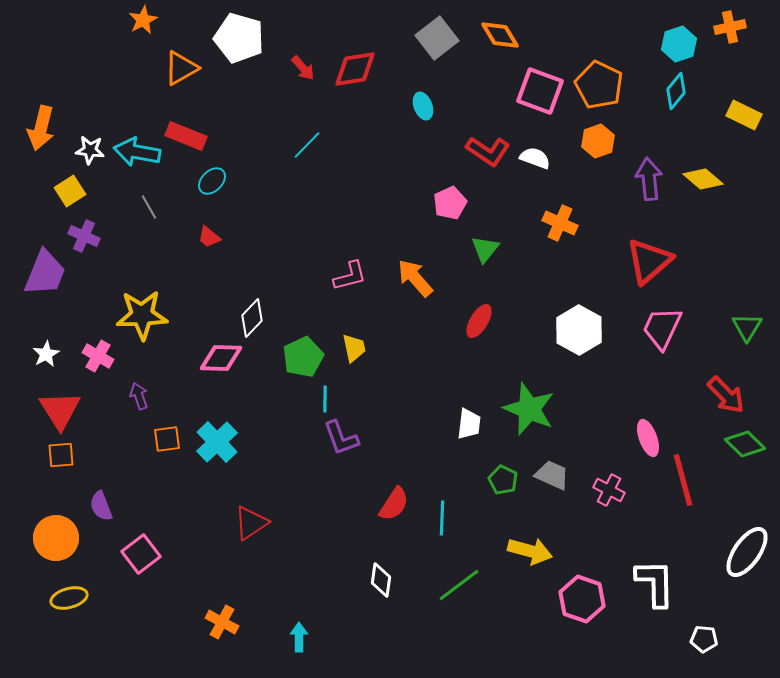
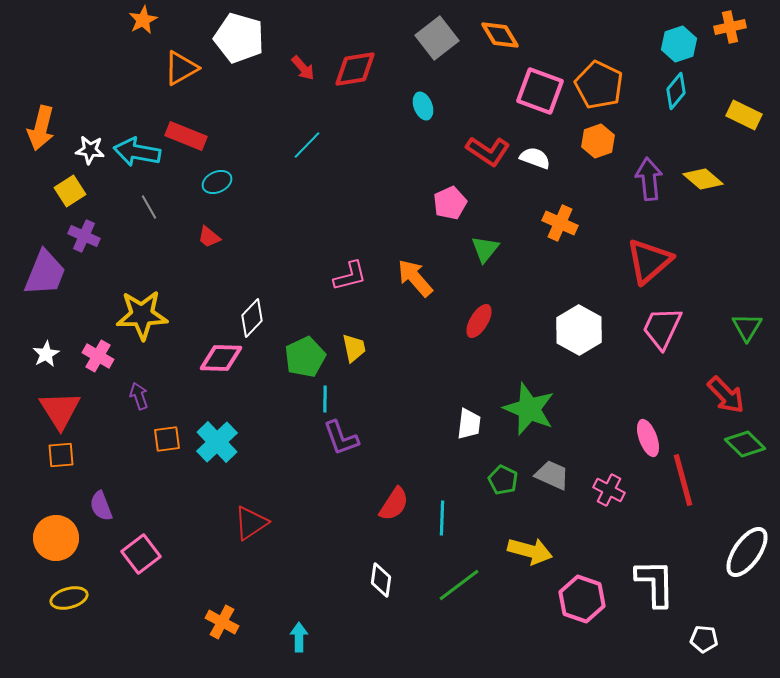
cyan ellipse at (212, 181): moved 5 px right, 1 px down; rotated 20 degrees clockwise
green pentagon at (303, 357): moved 2 px right
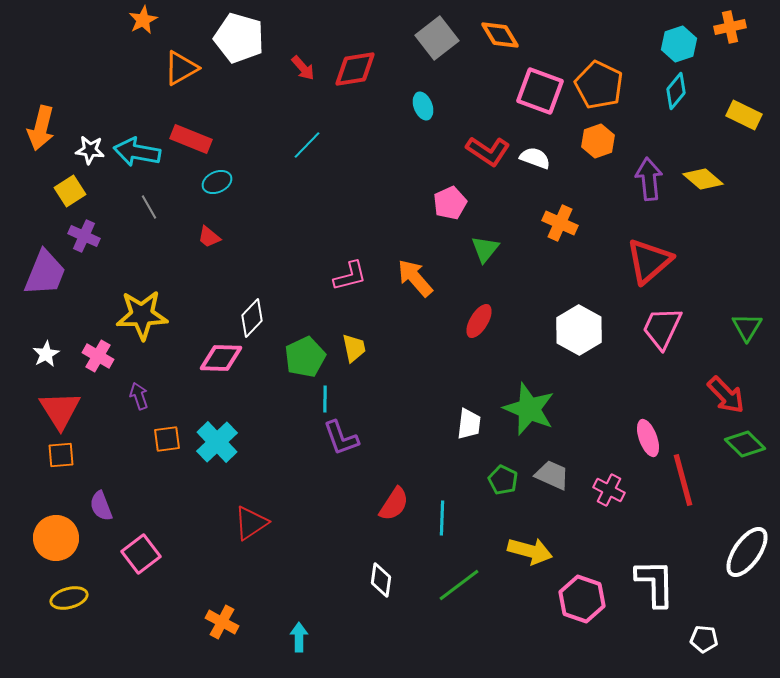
red rectangle at (186, 136): moved 5 px right, 3 px down
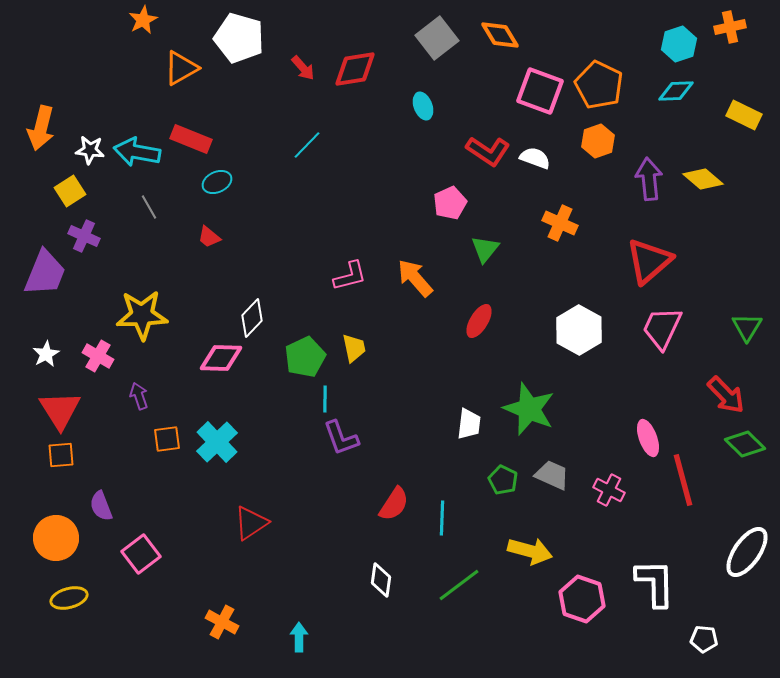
cyan diamond at (676, 91): rotated 48 degrees clockwise
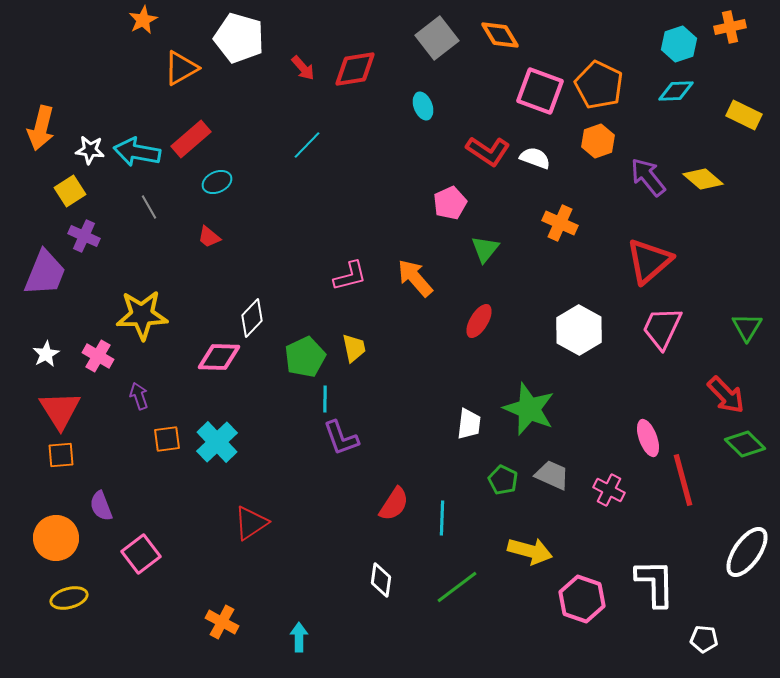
red rectangle at (191, 139): rotated 63 degrees counterclockwise
purple arrow at (649, 179): moved 1 px left, 2 px up; rotated 33 degrees counterclockwise
pink diamond at (221, 358): moved 2 px left, 1 px up
green line at (459, 585): moved 2 px left, 2 px down
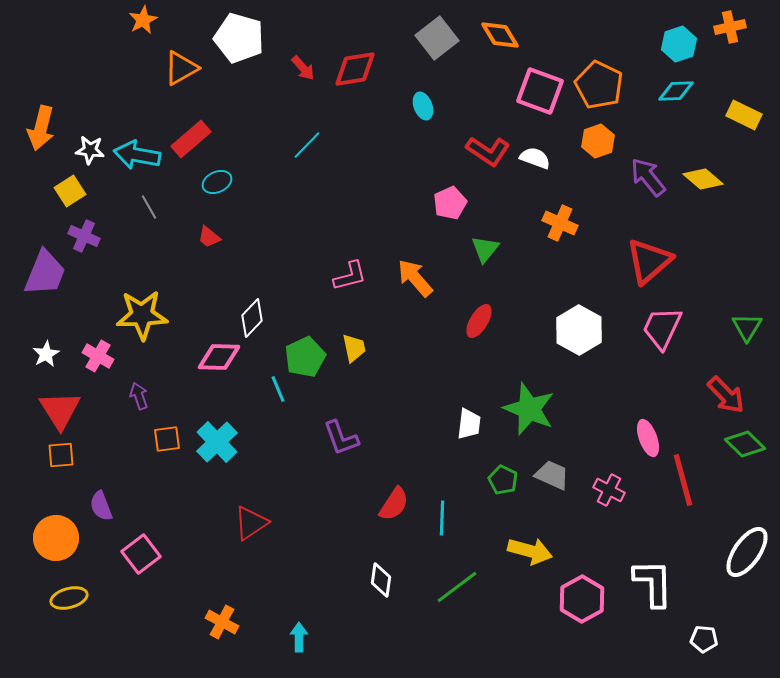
cyan arrow at (137, 152): moved 3 px down
cyan line at (325, 399): moved 47 px left, 10 px up; rotated 24 degrees counterclockwise
white L-shape at (655, 583): moved 2 px left
pink hexagon at (582, 599): rotated 12 degrees clockwise
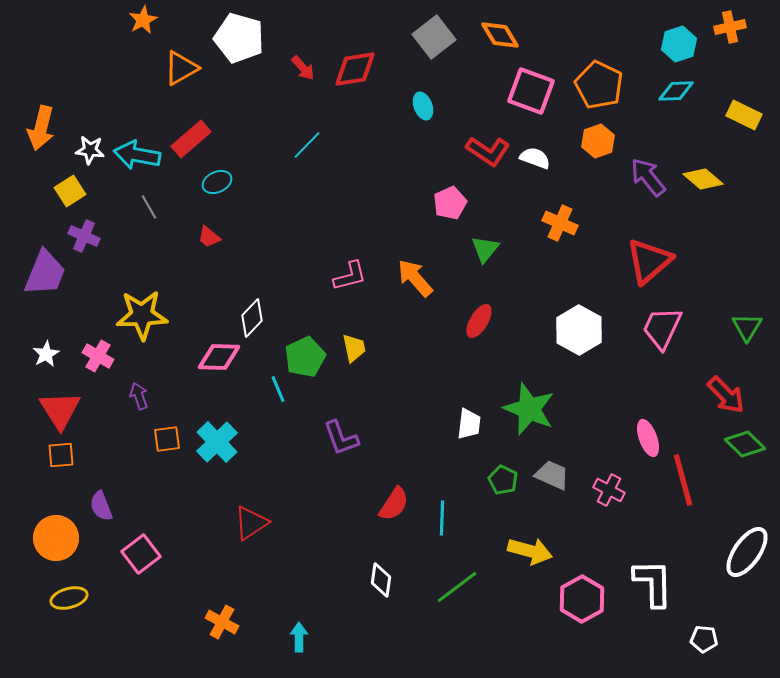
gray square at (437, 38): moved 3 px left, 1 px up
pink square at (540, 91): moved 9 px left
